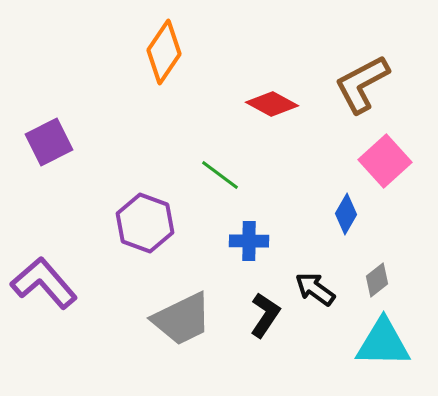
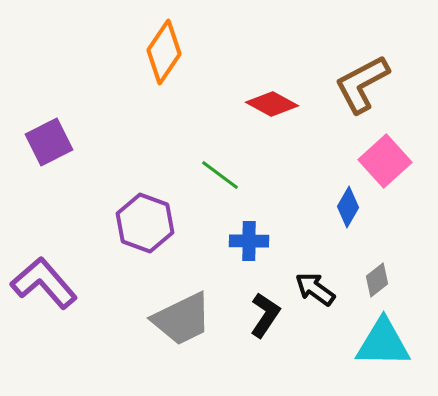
blue diamond: moved 2 px right, 7 px up
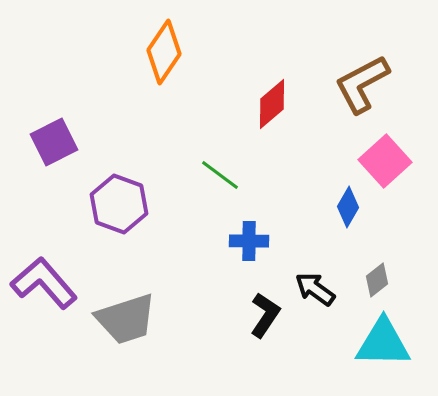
red diamond: rotated 69 degrees counterclockwise
purple square: moved 5 px right
purple hexagon: moved 26 px left, 19 px up
gray trapezoid: moved 56 px left; rotated 8 degrees clockwise
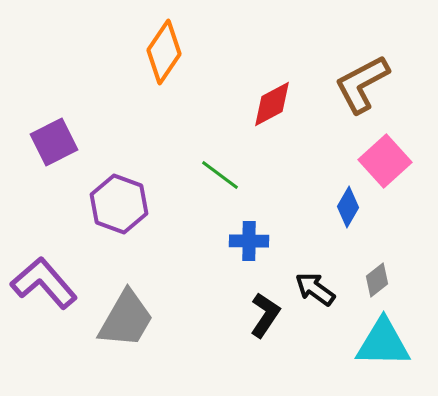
red diamond: rotated 12 degrees clockwise
gray trapezoid: rotated 42 degrees counterclockwise
